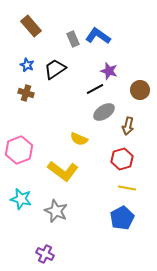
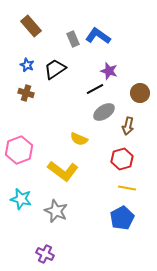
brown circle: moved 3 px down
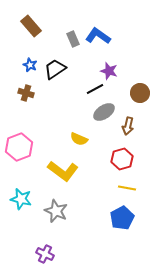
blue star: moved 3 px right
pink hexagon: moved 3 px up
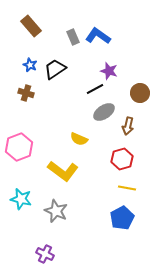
gray rectangle: moved 2 px up
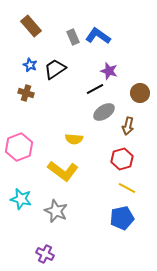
yellow semicircle: moved 5 px left; rotated 18 degrees counterclockwise
yellow line: rotated 18 degrees clockwise
blue pentagon: rotated 15 degrees clockwise
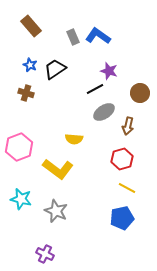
yellow L-shape: moved 5 px left, 2 px up
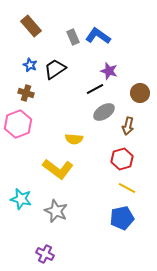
pink hexagon: moved 1 px left, 23 px up
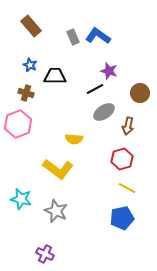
black trapezoid: moved 7 px down; rotated 35 degrees clockwise
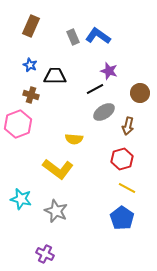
brown rectangle: rotated 65 degrees clockwise
brown cross: moved 5 px right, 2 px down
blue pentagon: rotated 25 degrees counterclockwise
